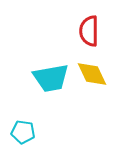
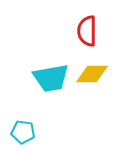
red semicircle: moved 2 px left
yellow diamond: rotated 64 degrees counterclockwise
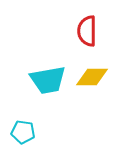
yellow diamond: moved 3 px down
cyan trapezoid: moved 3 px left, 2 px down
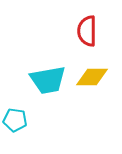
cyan pentagon: moved 8 px left, 12 px up
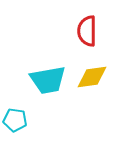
yellow diamond: rotated 8 degrees counterclockwise
